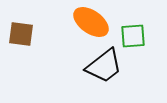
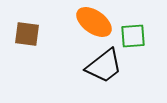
orange ellipse: moved 3 px right
brown square: moved 6 px right
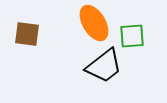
orange ellipse: moved 1 px down; rotated 24 degrees clockwise
green square: moved 1 px left
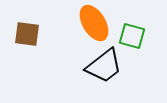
green square: rotated 20 degrees clockwise
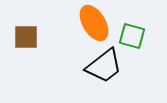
brown square: moved 1 px left, 3 px down; rotated 8 degrees counterclockwise
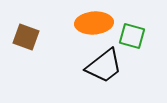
orange ellipse: rotated 63 degrees counterclockwise
brown square: rotated 20 degrees clockwise
